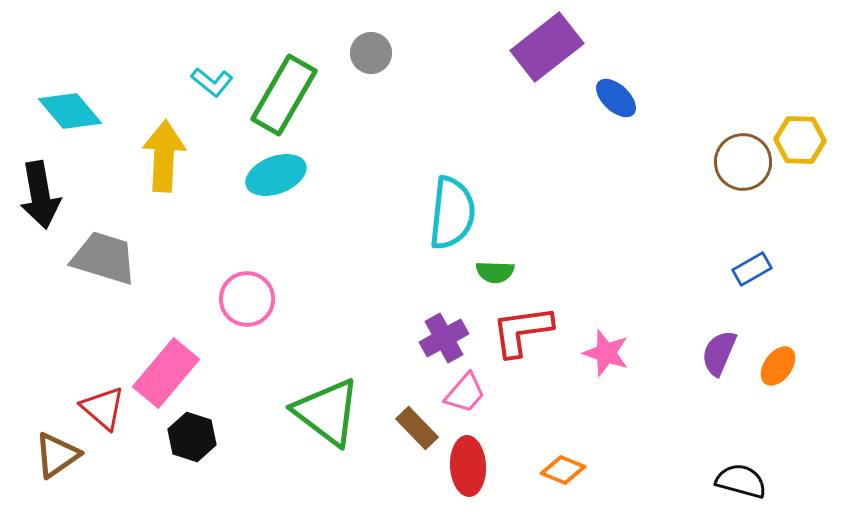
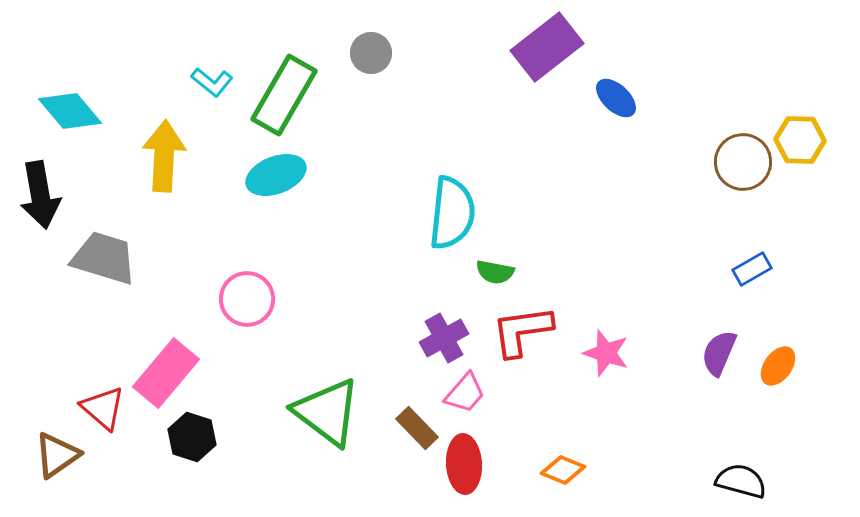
green semicircle: rotated 9 degrees clockwise
red ellipse: moved 4 px left, 2 px up
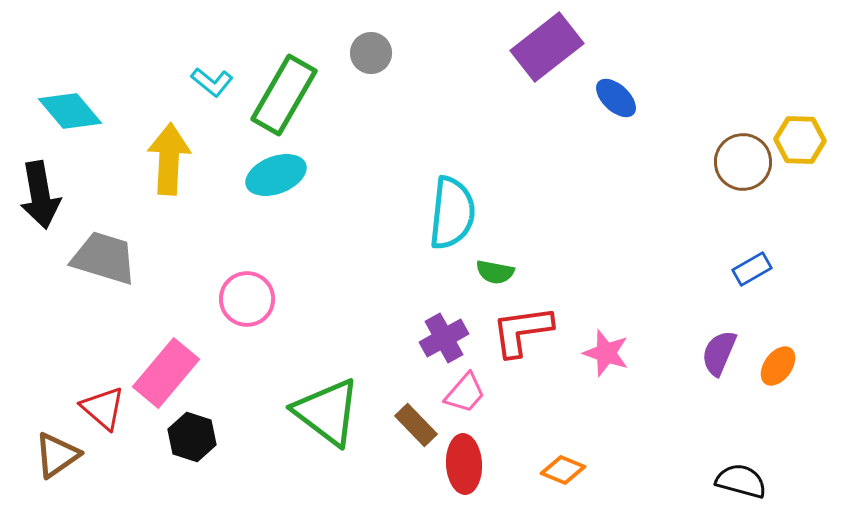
yellow arrow: moved 5 px right, 3 px down
brown rectangle: moved 1 px left, 3 px up
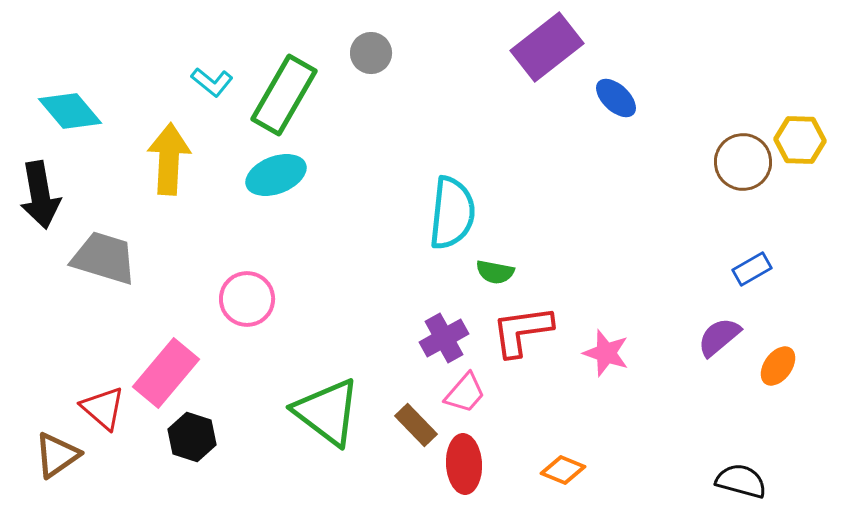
purple semicircle: moved 16 px up; rotated 27 degrees clockwise
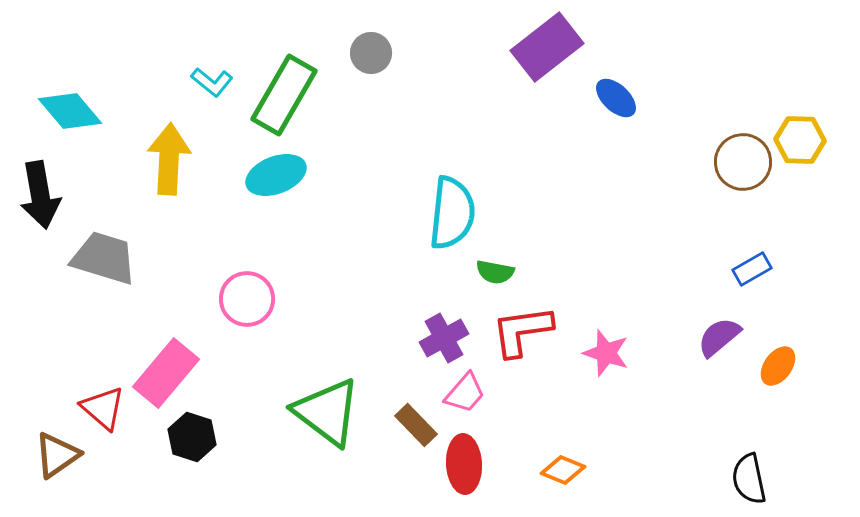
black semicircle: moved 8 px right, 2 px up; rotated 117 degrees counterclockwise
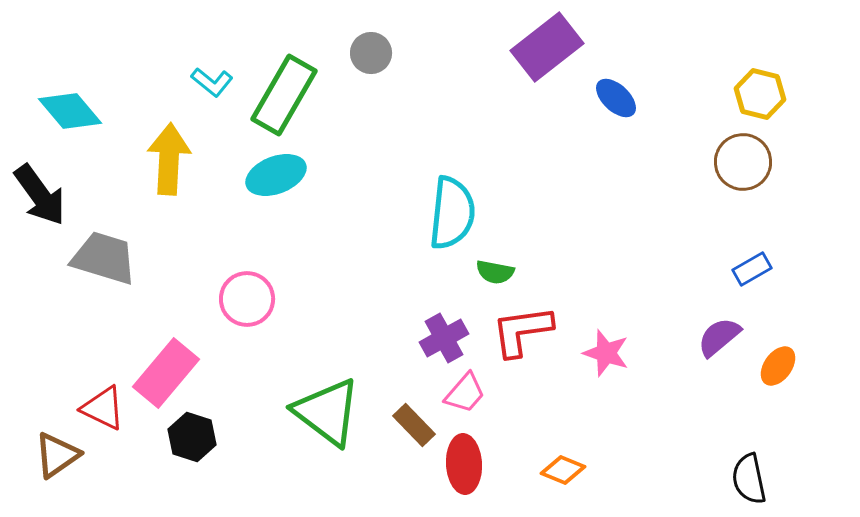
yellow hexagon: moved 40 px left, 46 px up; rotated 12 degrees clockwise
black arrow: rotated 26 degrees counterclockwise
red triangle: rotated 15 degrees counterclockwise
brown rectangle: moved 2 px left
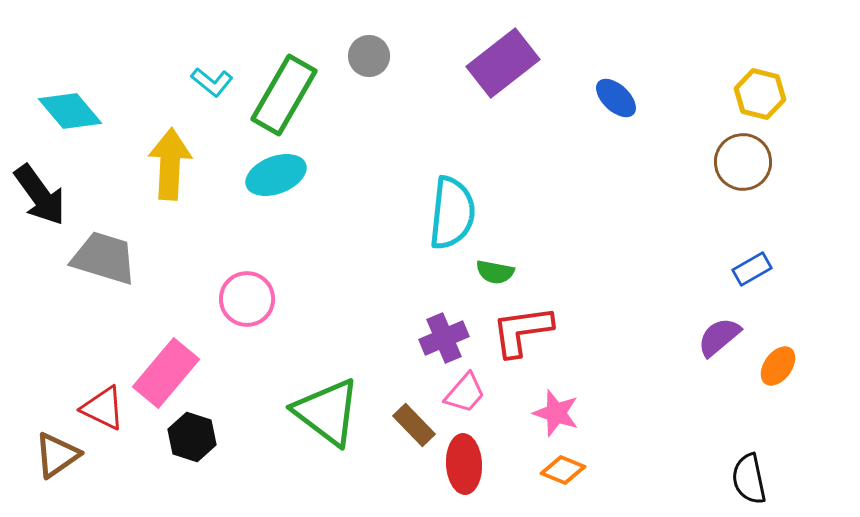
purple rectangle: moved 44 px left, 16 px down
gray circle: moved 2 px left, 3 px down
yellow arrow: moved 1 px right, 5 px down
purple cross: rotated 6 degrees clockwise
pink star: moved 50 px left, 60 px down
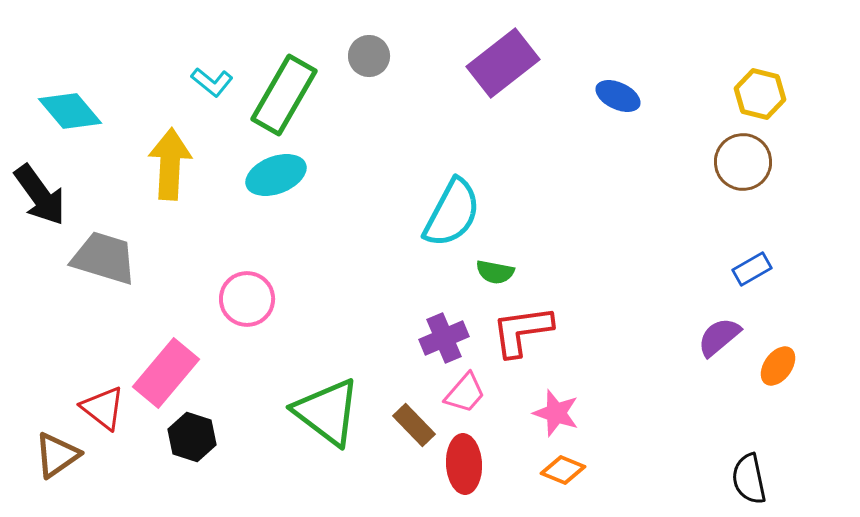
blue ellipse: moved 2 px right, 2 px up; rotated 18 degrees counterclockwise
cyan semicircle: rotated 22 degrees clockwise
red triangle: rotated 12 degrees clockwise
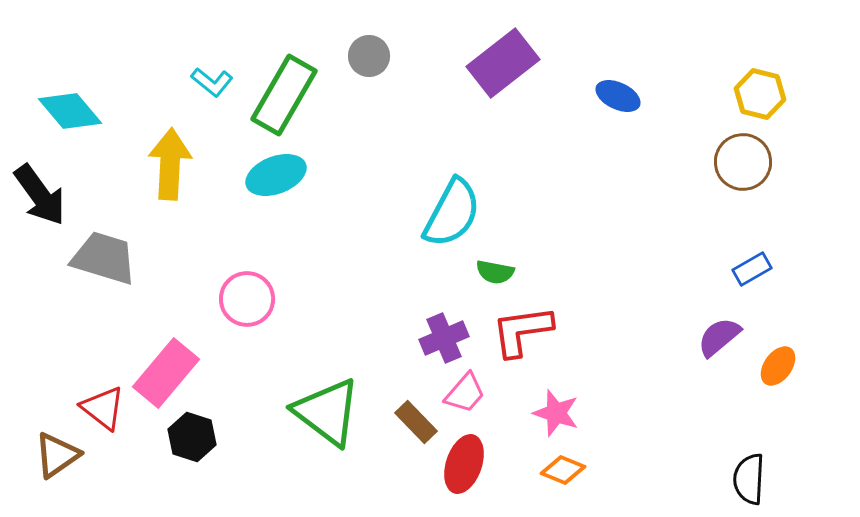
brown rectangle: moved 2 px right, 3 px up
red ellipse: rotated 22 degrees clockwise
black semicircle: rotated 15 degrees clockwise
